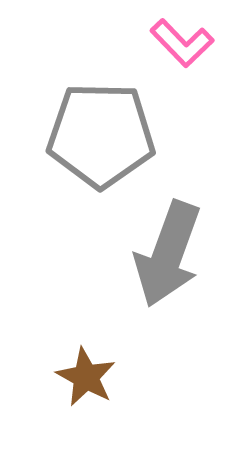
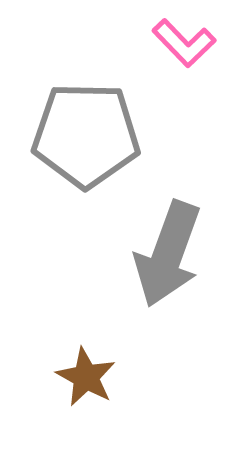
pink L-shape: moved 2 px right
gray pentagon: moved 15 px left
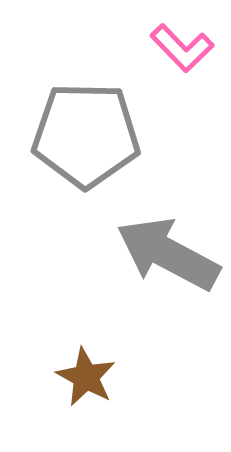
pink L-shape: moved 2 px left, 5 px down
gray arrow: rotated 98 degrees clockwise
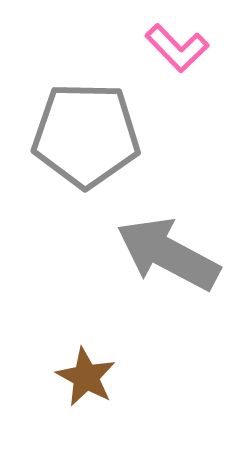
pink L-shape: moved 5 px left
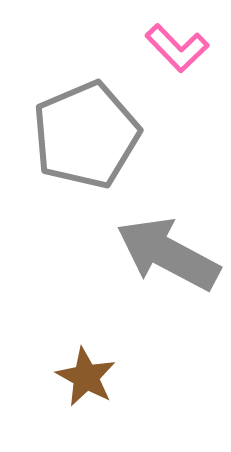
gray pentagon: rotated 24 degrees counterclockwise
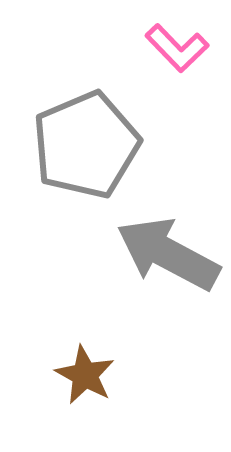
gray pentagon: moved 10 px down
brown star: moved 1 px left, 2 px up
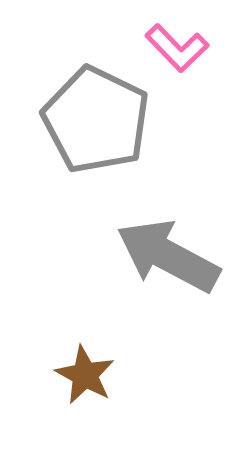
gray pentagon: moved 10 px right, 25 px up; rotated 23 degrees counterclockwise
gray arrow: moved 2 px down
